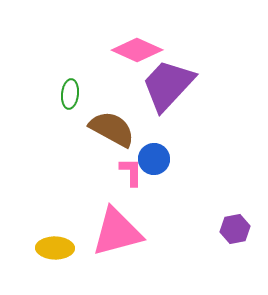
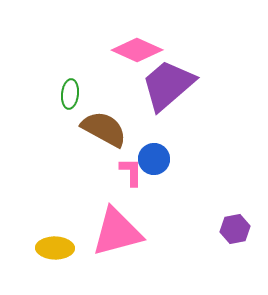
purple trapezoid: rotated 6 degrees clockwise
brown semicircle: moved 8 px left
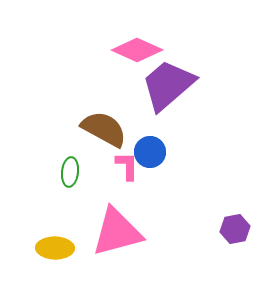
green ellipse: moved 78 px down
blue circle: moved 4 px left, 7 px up
pink L-shape: moved 4 px left, 6 px up
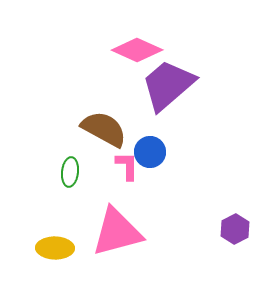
purple hexagon: rotated 16 degrees counterclockwise
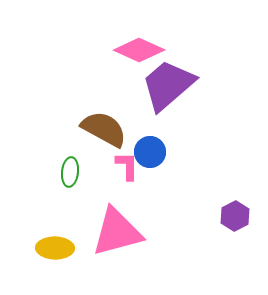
pink diamond: moved 2 px right
purple hexagon: moved 13 px up
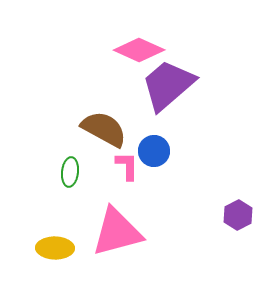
blue circle: moved 4 px right, 1 px up
purple hexagon: moved 3 px right, 1 px up
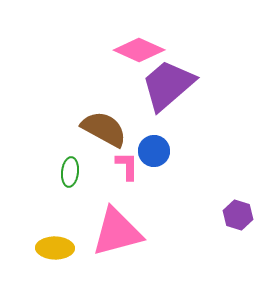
purple hexagon: rotated 16 degrees counterclockwise
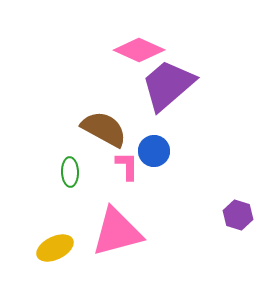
green ellipse: rotated 8 degrees counterclockwise
yellow ellipse: rotated 27 degrees counterclockwise
